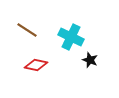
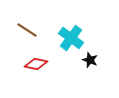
cyan cross: moved 1 px down; rotated 10 degrees clockwise
red diamond: moved 1 px up
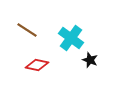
red diamond: moved 1 px right, 1 px down
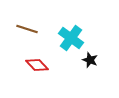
brown line: moved 1 px up; rotated 15 degrees counterclockwise
red diamond: rotated 35 degrees clockwise
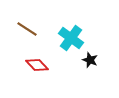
brown line: rotated 15 degrees clockwise
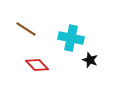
brown line: moved 1 px left
cyan cross: rotated 25 degrees counterclockwise
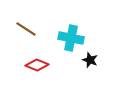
red diamond: rotated 25 degrees counterclockwise
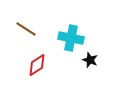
red diamond: rotated 55 degrees counterclockwise
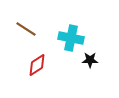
black star: rotated 21 degrees counterclockwise
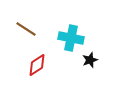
black star: rotated 21 degrees counterclockwise
